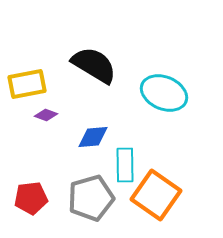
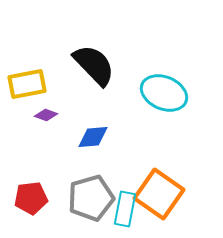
black semicircle: rotated 15 degrees clockwise
cyan rectangle: moved 44 px down; rotated 12 degrees clockwise
orange square: moved 3 px right, 1 px up
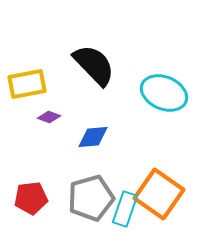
purple diamond: moved 3 px right, 2 px down
cyan rectangle: rotated 8 degrees clockwise
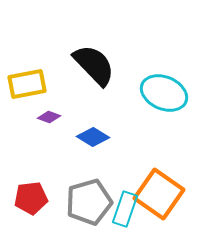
blue diamond: rotated 36 degrees clockwise
gray pentagon: moved 2 px left, 4 px down
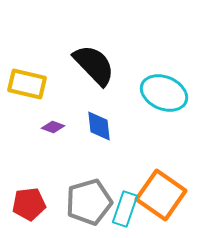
yellow rectangle: rotated 24 degrees clockwise
purple diamond: moved 4 px right, 10 px down
blue diamond: moved 6 px right, 11 px up; rotated 52 degrees clockwise
orange square: moved 2 px right, 1 px down
red pentagon: moved 2 px left, 6 px down
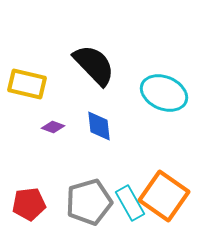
orange square: moved 3 px right, 1 px down
cyan rectangle: moved 5 px right, 6 px up; rotated 48 degrees counterclockwise
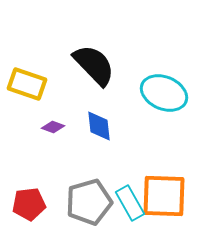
yellow rectangle: rotated 6 degrees clockwise
orange square: rotated 33 degrees counterclockwise
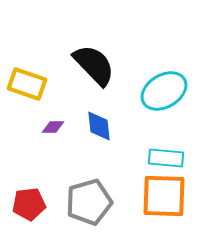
cyan ellipse: moved 2 px up; rotated 54 degrees counterclockwise
purple diamond: rotated 20 degrees counterclockwise
cyan rectangle: moved 36 px right, 45 px up; rotated 56 degrees counterclockwise
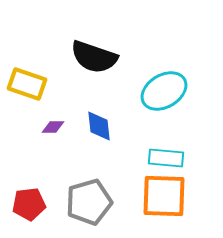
black semicircle: moved 8 px up; rotated 153 degrees clockwise
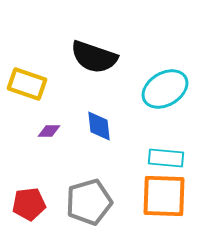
cyan ellipse: moved 1 px right, 2 px up
purple diamond: moved 4 px left, 4 px down
